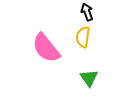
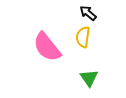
black arrow: moved 1 px right, 1 px down; rotated 30 degrees counterclockwise
pink semicircle: moved 1 px right, 1 px up
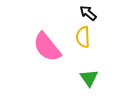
yellow semicircle: rotated 10 degrees counterclockwise
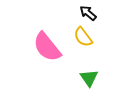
yellow semicircle: rotated 35 degrees counterclockwise
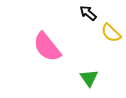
yellow semicircle: moved 28 px right, 4 px up; rotated 10 degrees counterclockwise
